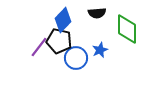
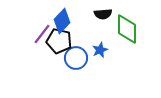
black semicircle: moved 6 px right, 1 px down
blue diamond: moved 1 px left, 1 px down
purple line: moved 3 px right, 13 px up
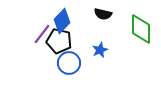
black semicircle: rotated 18 degrees clockwise
green diamond: moved 14 px right
blue circle: moved 7 px left, 5 px down
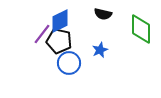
blue diamond: moved 2 px left; rotated 20 degrees clockwise
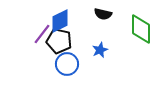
blue circle: moved 2 px left, 1 px down
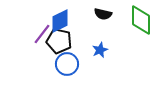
green diamond: moved 9 px up
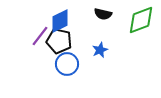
green diamond: rotated 68 degrees clockwise
purple line: moved 2 px left, 2 px down
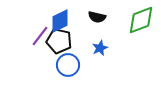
black semicircle: moved 6 px left, 3 px down
blue star: moved 2 px up
blue circle: moved 1 px right, 1 px down
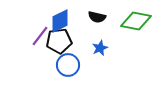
green diamond: moved 5 px left, 1 px down; rotated 32 degrees clockwise
black pentagon: rotated 20 degrees counterclockwise
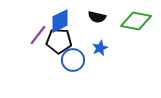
purple line: moved 2 px left, 1 px up
black pentagon: rotated 10 degrees clockwise
blue circle: moved 5 px right, 5 px up
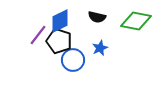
black pentagon: rotated 15 degrees clockwise
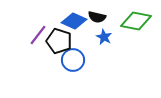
blue diamond: moved 14 px right; rotated 50 degrees clockwise
blue star: moved 4 px right, 11 px up; rotated 21 degrees counterclockwise
